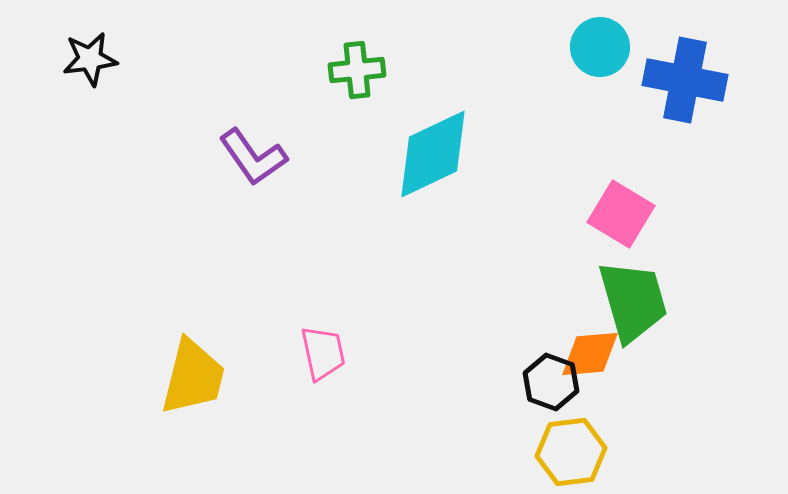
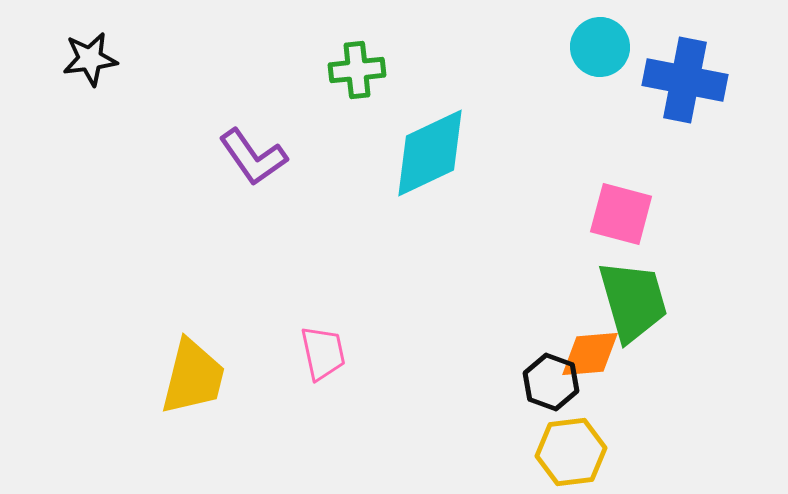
cyan diamond: moved 3 px left, 1 px up
pink square: rotated 16 degrees counterclockwise
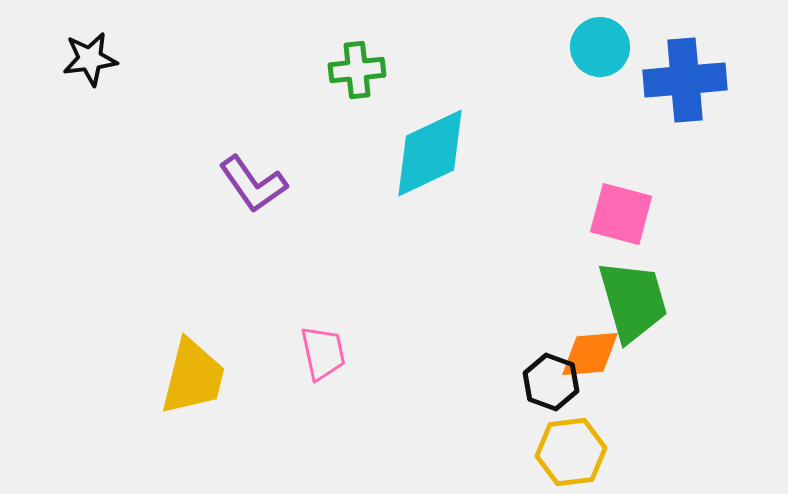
blue cross: rotated 16 degrees counterclockwise
purple L-shape: moved 27 px down
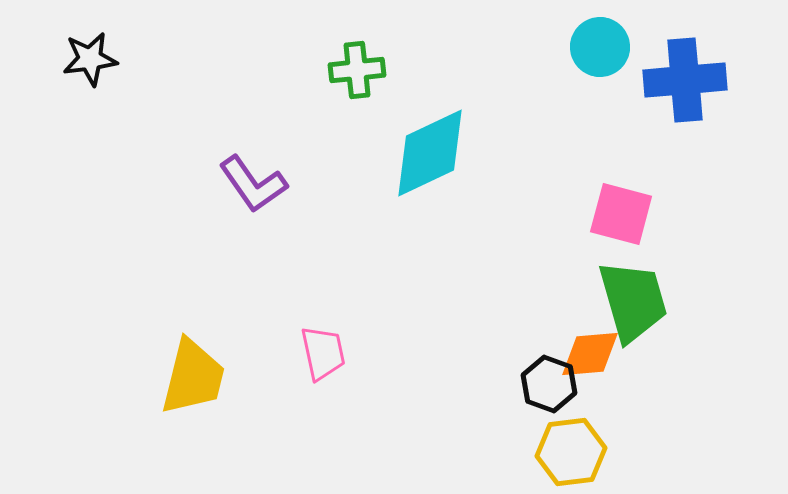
black hexagon: moved 2 px left, 2 px down
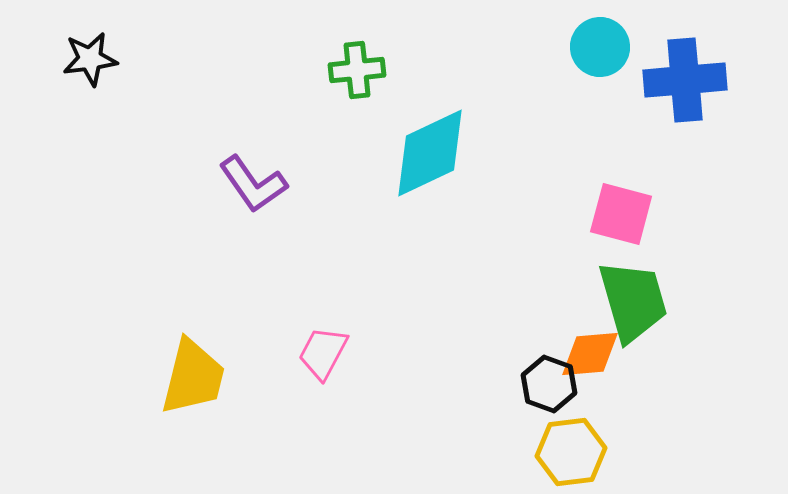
pink trapezoid: rotated 140 degrees counterclockwise
